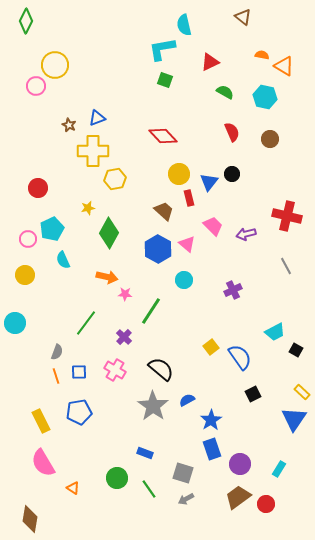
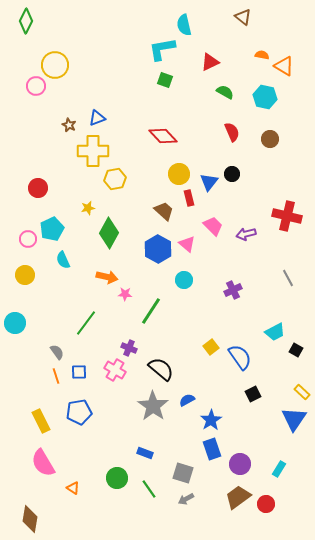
gray line at (286, 266): moved 2 px right, 12 px down
purple cross at (124, 337): moved 5 px right, 11 px down; rotated 21 degrees counterclockwise
gray semicircle at (57, 352): rotated 56 degrees counterclockwise
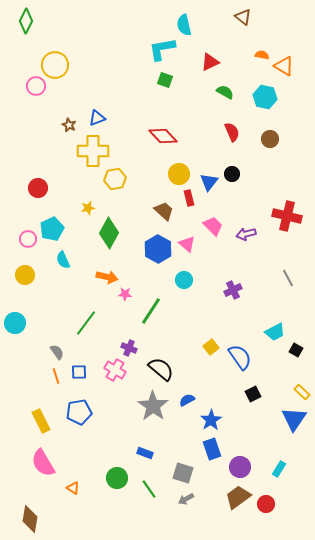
purple circle at (240, 464): moved 3 px down
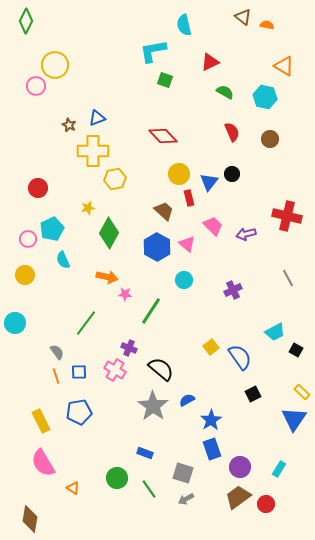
cyan L-shape at (162, 49): moved 9 px left, 2 px down
orange semicircle at (262, 55): moved 5 px right, 30 px up
blue hexagon at (158, 249): moved 1 px left, 2 px up
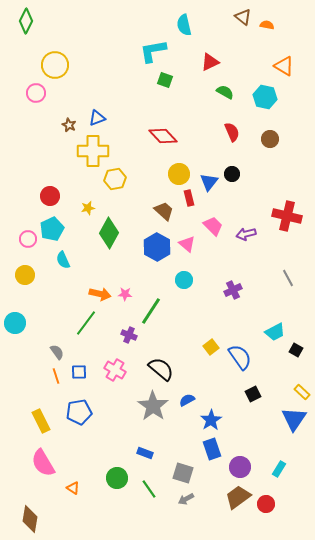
pink circle at (36, 86): moved 7 px down
red circle at (38, 188): moved 12 px right, 8 px down
orange arrow at (107, 277): moved 7 px left, 17 px down
purple cross at (129, 348): moved 13 px up
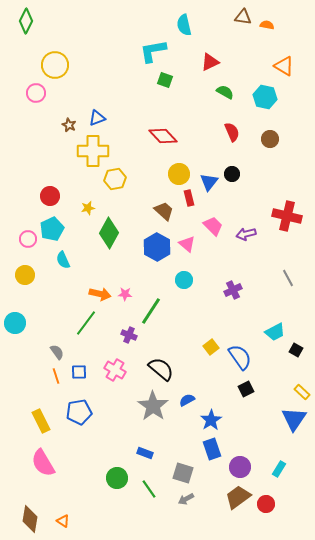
brown triangle at (243, 17): rotated 30 degrees counterclockwise
black square at (253, 394): moved 7 px left, 5 px up
orange triangle at (73, 488): moved 10 px left, 33 px down
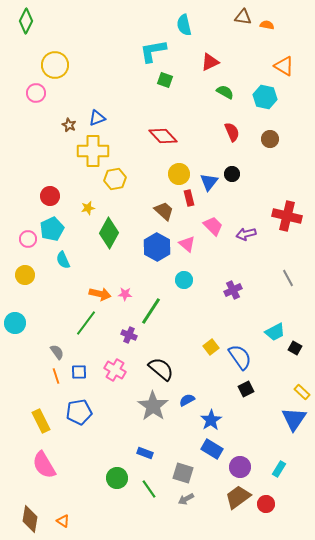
black square at (296, 350): moved 1 px left, 2 px up
blue rectangle at (212, 449): rotated 40 degrees counterclockwise
pink semicircle at (43, 463): moved 1 px right, 2 px down
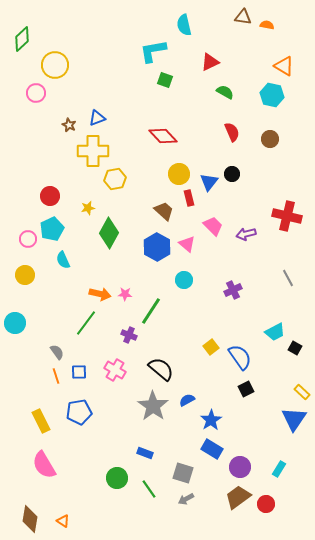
green diamond at (26, 21): moved 4 px left, 18 px down; rotated 20 degrees clockwise
cyan hexagon at (265, 97): moved 7 px right, 2 px up
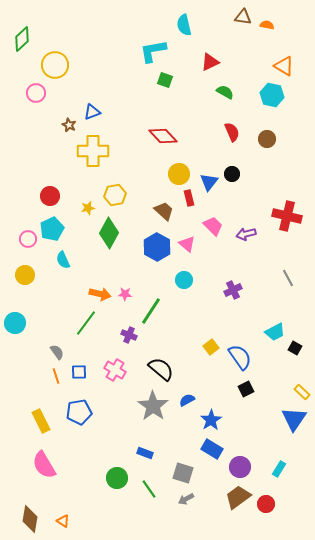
blue triangle at (97, 118): moved 5 px left, 6 px up
brown circle at (270, 139): moved 3 px left
yellow hexagon at (115, 179): moved 16 px down
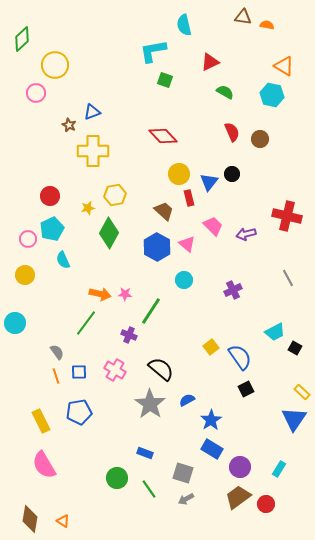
brown circle at (267, 139): moved 7 px left
gray star at (153, 406): moved 3 px left, 2 px up
